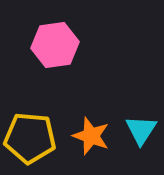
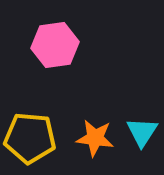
cyan triangle: moved 1 px right, 2 px down
orange star: moved 4 px right, 2 px down; rotated 12 degrees counterclockwise
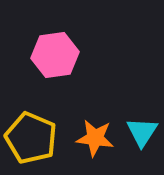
pink hexagon: moved 10 px down
yellow pentagon: moved 1 px right; rotated 18 degrees clockwise
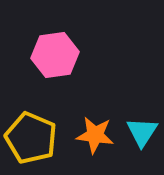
orange star: moved 3 px up
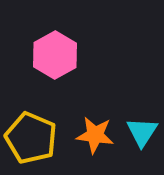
pink hexagon: rotated 21 degrees counterclockwise
